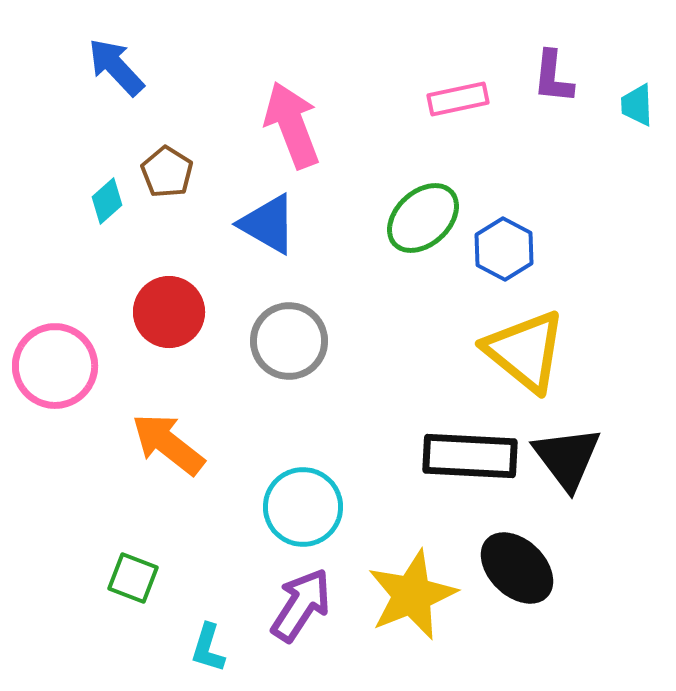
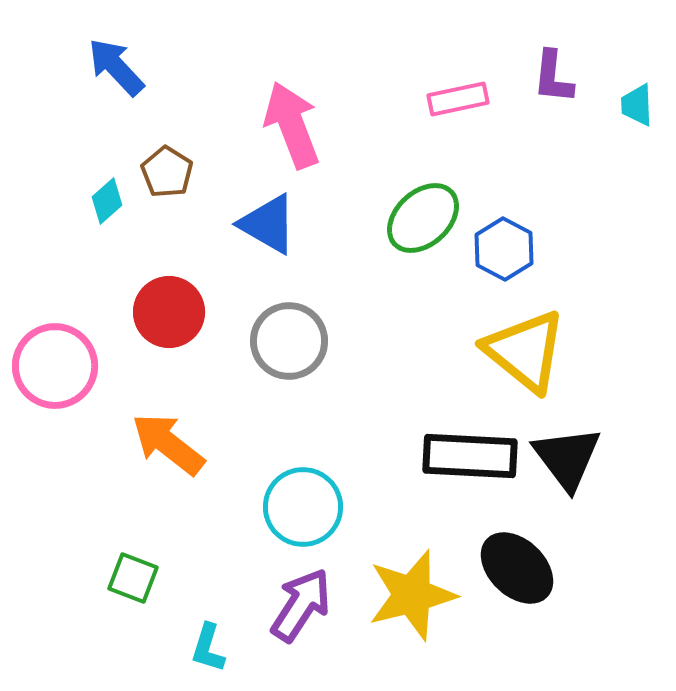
yellow star: rotated 8 degrees clockwise
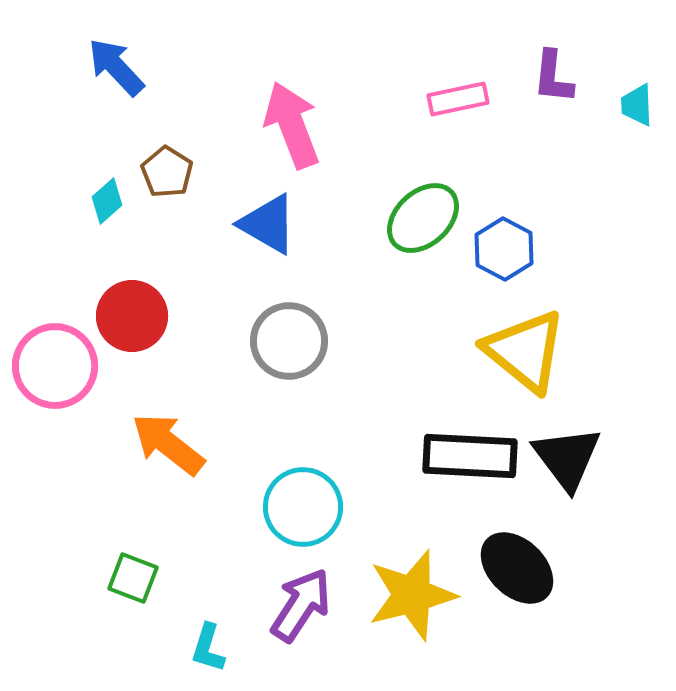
red circle: moved 37 px left, 4 px down
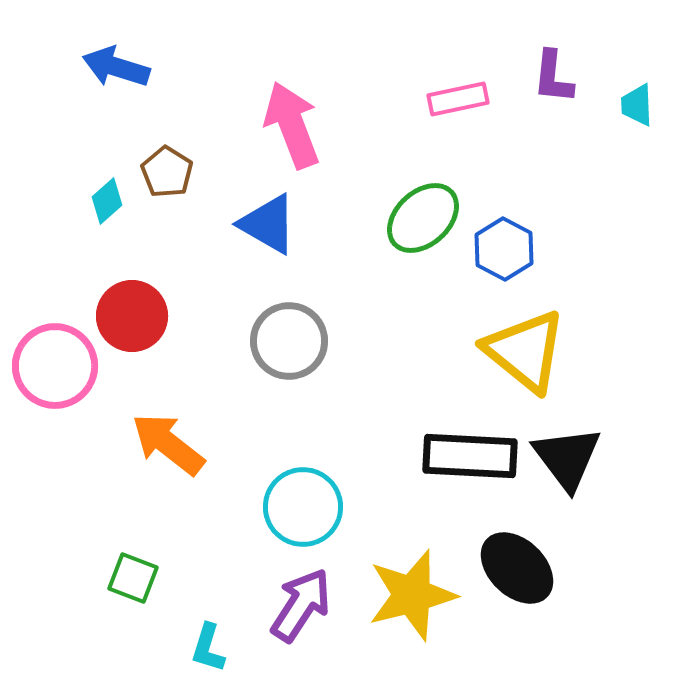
blue arrow: rotated 30 degrees counterclockwise
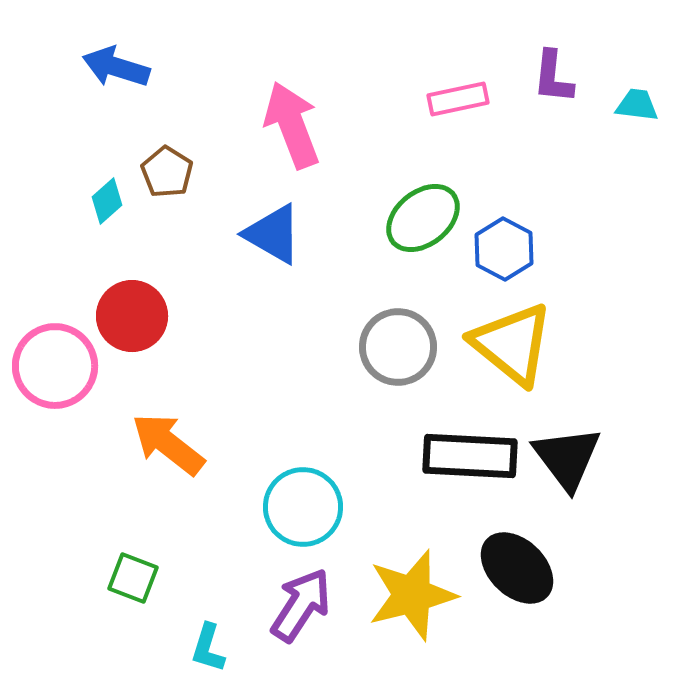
cyan trapezoid: rotated 99 degrees clockwise
green ellipse: rotated 4 degrees clockwise
blue triangle: moved 5 px right, 10 px down
gray circle: moved 109 px right, 6 px down
yellow triangle: moved 13 px left, 7 px up
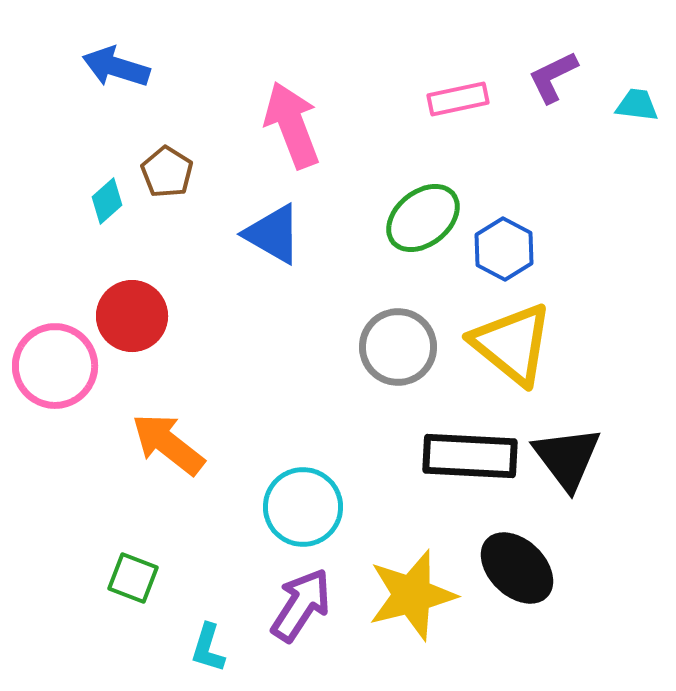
purple L-shape: rotated 58 degrees clockwise
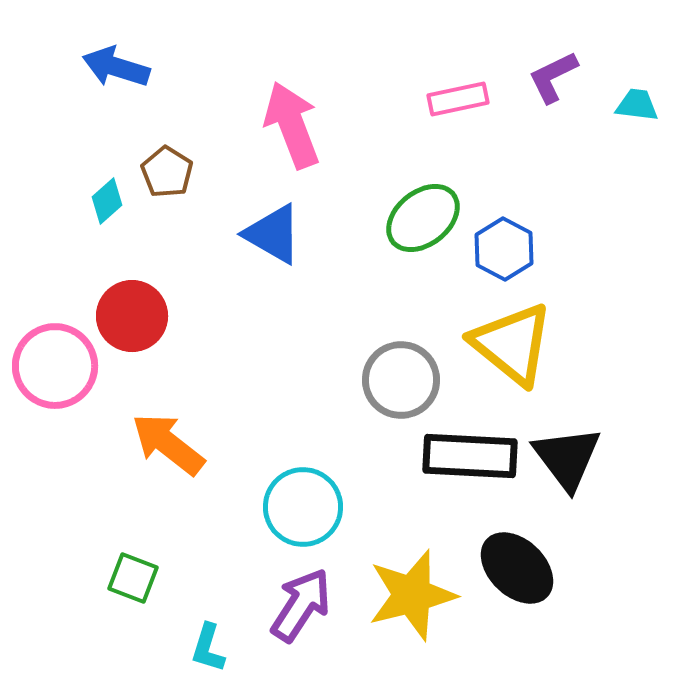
gray circle: moved 3 px right, 33 px down
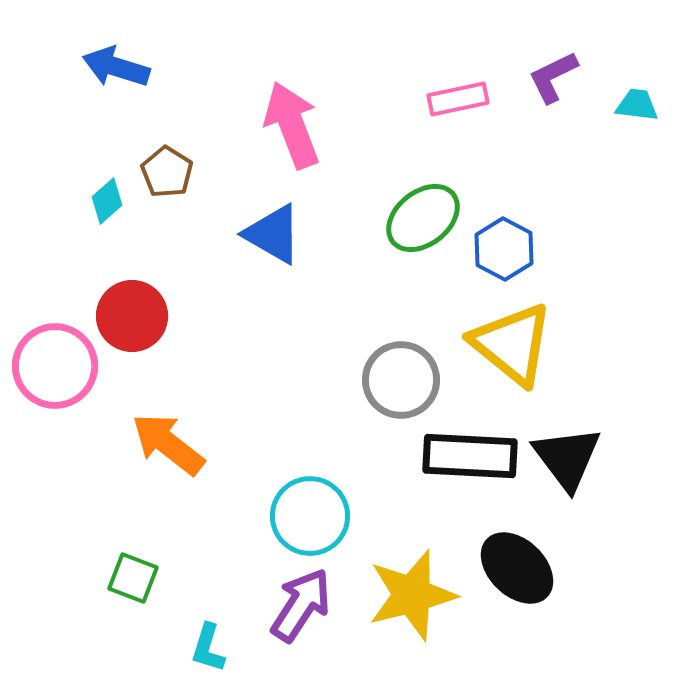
cyan circle: moved 7 px right, 9 px down
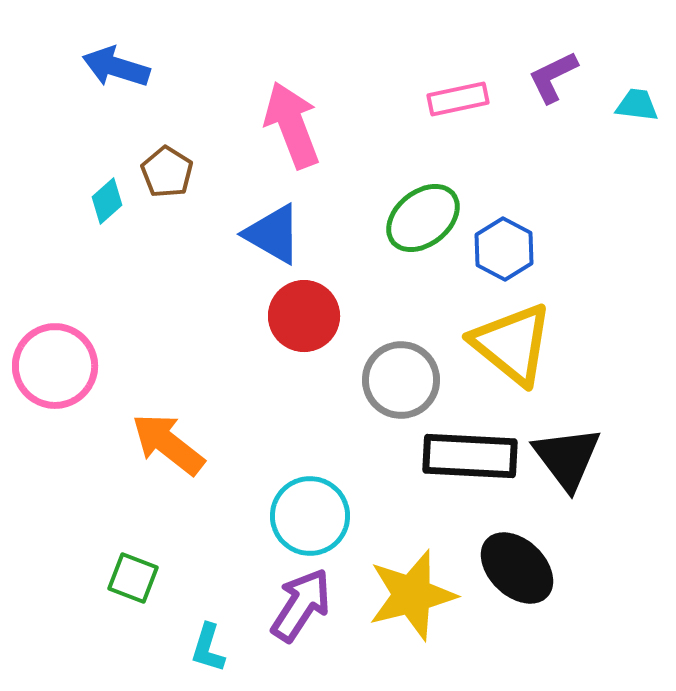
red circle: moved 172 px right
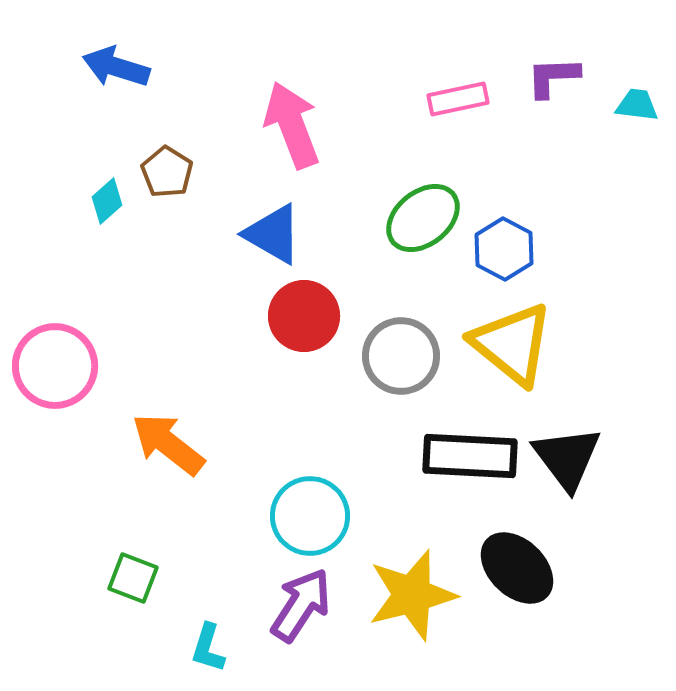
purple L-shape: rotated 24 degrees clockwise
gray circle: moved 24 px up
